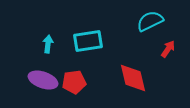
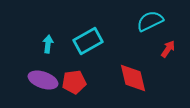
cyan rectangle: rotated 20 degrees counterclockwise
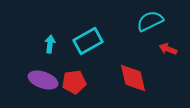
cyan arrow: moved 2 px right
red arrow: rotated 102 degrees counterclockwise
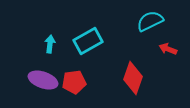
red diamond: rotated 32 degrees clockwise
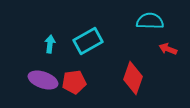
cyan semicircle: rotated 28 degrees clockwise
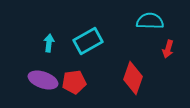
cyan arrow: moved 1 px left, 1 px up
red arrow: rotated 96 degrees counterclockwise
